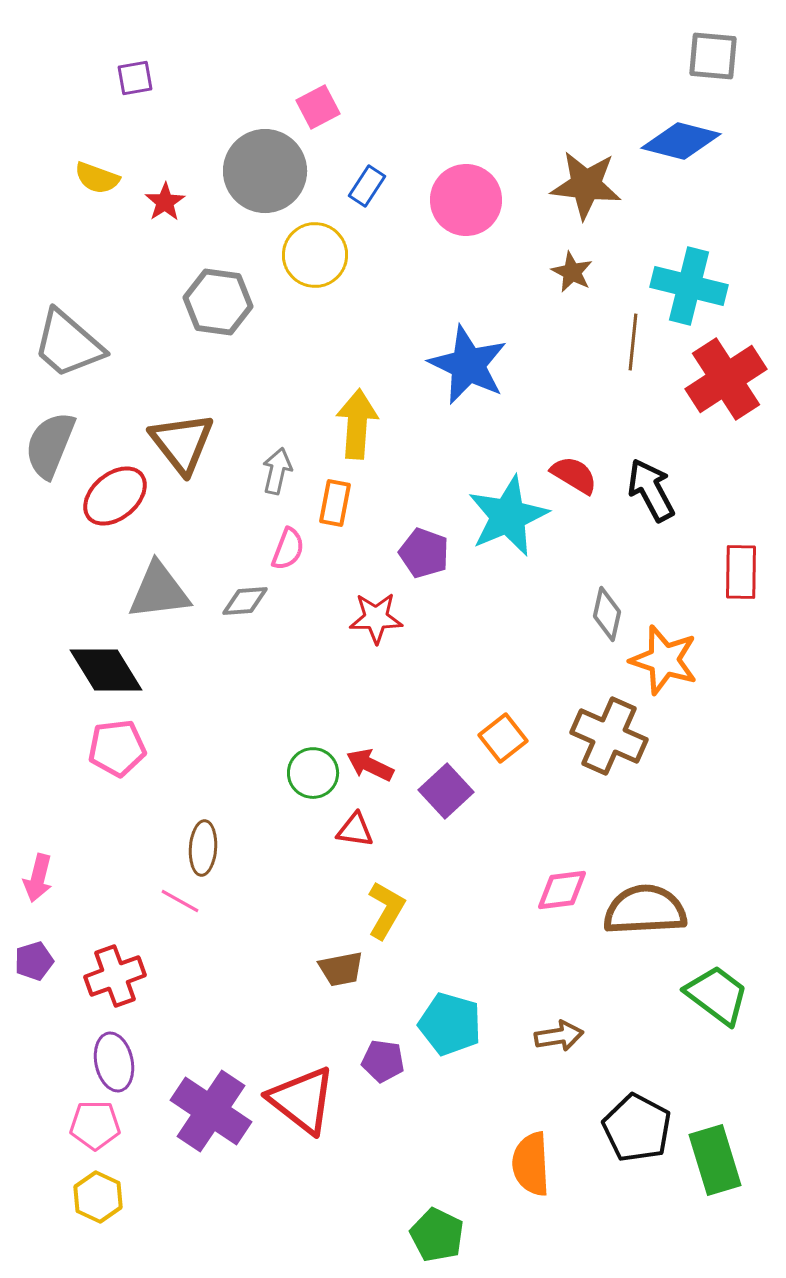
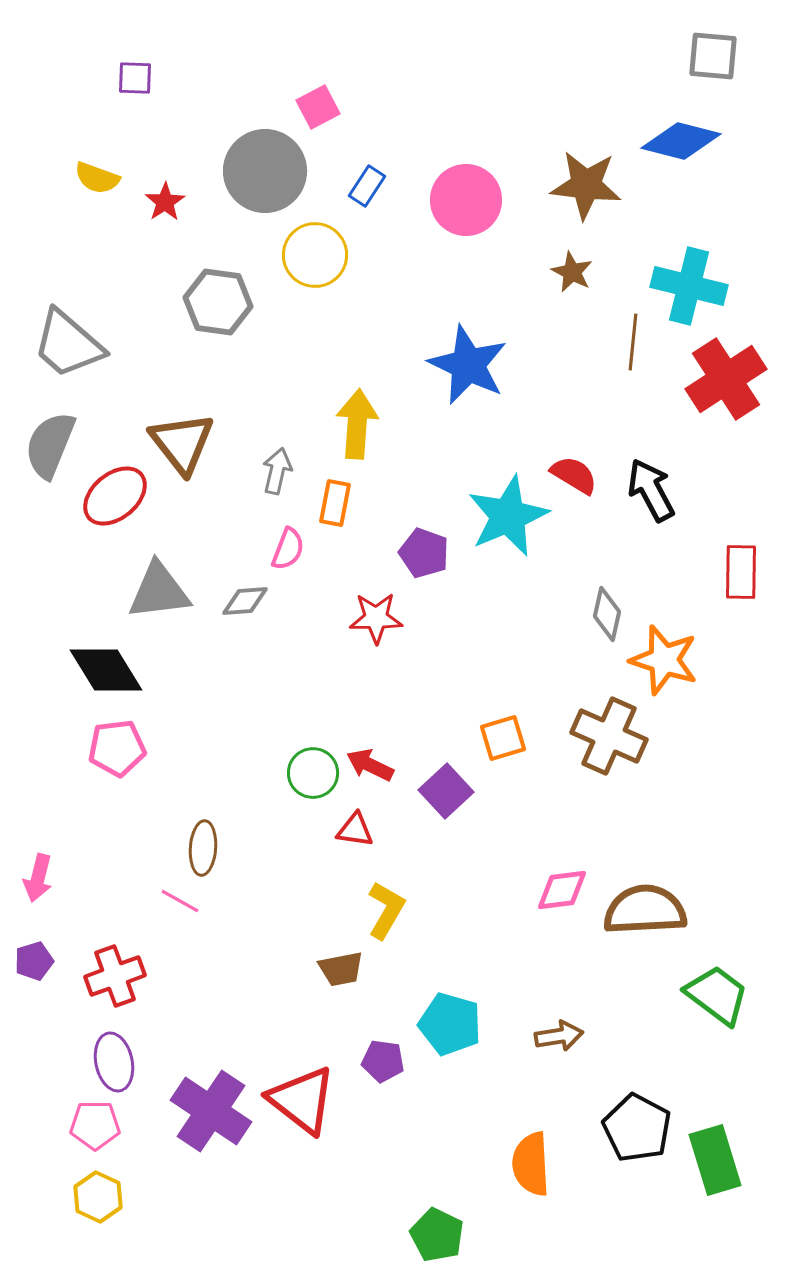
purple square at (135, 78): rotated 12 degrees clockwise
orange square at (503, 738): rotated 21 degrees clockwise
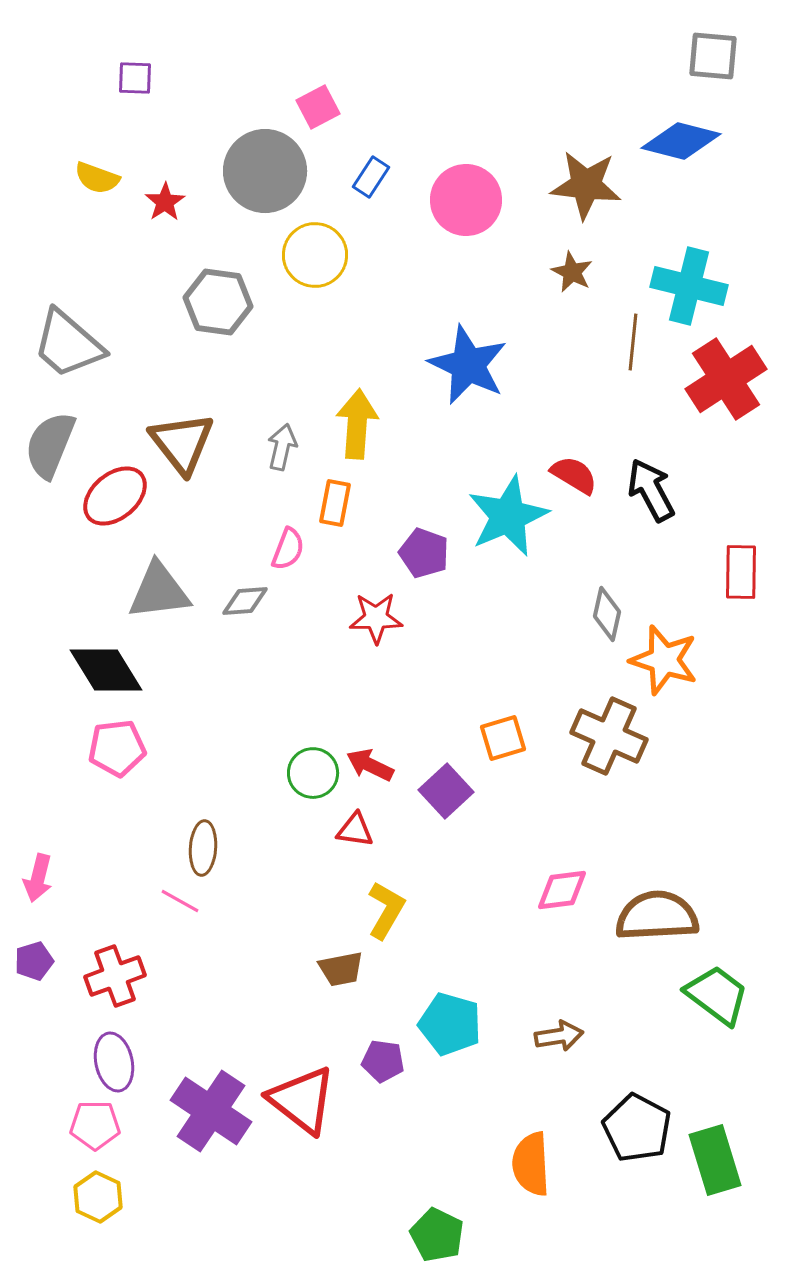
blue rectangle at (367, 186): moved 4 px right, 9 px up
gray arrow at (277, 471): moved 5 px right, 24 px up
brown semicircle at (645, 910): moved 12 px right, 6 px down
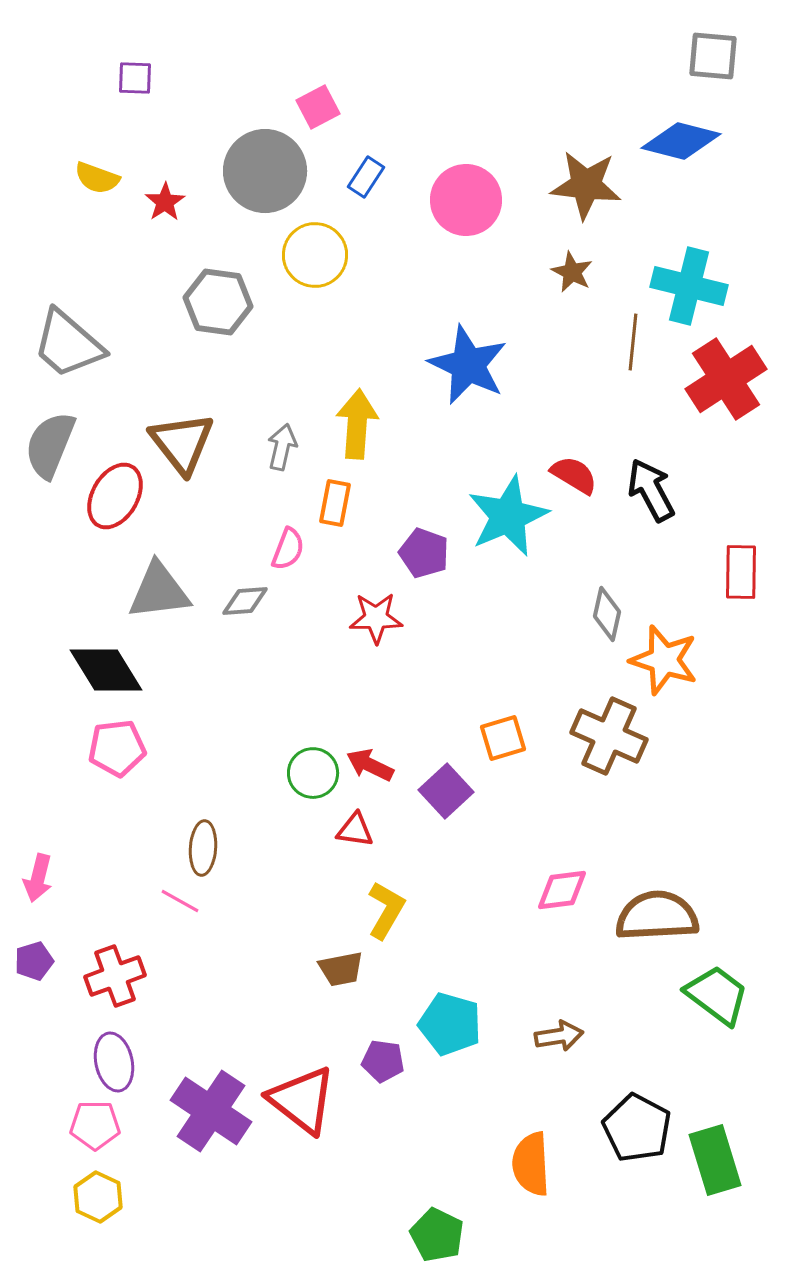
blue rectangle at (371, 177): moved 5 px left
red ellipse at (115, 496): rotated 20 degrees counterclockwise
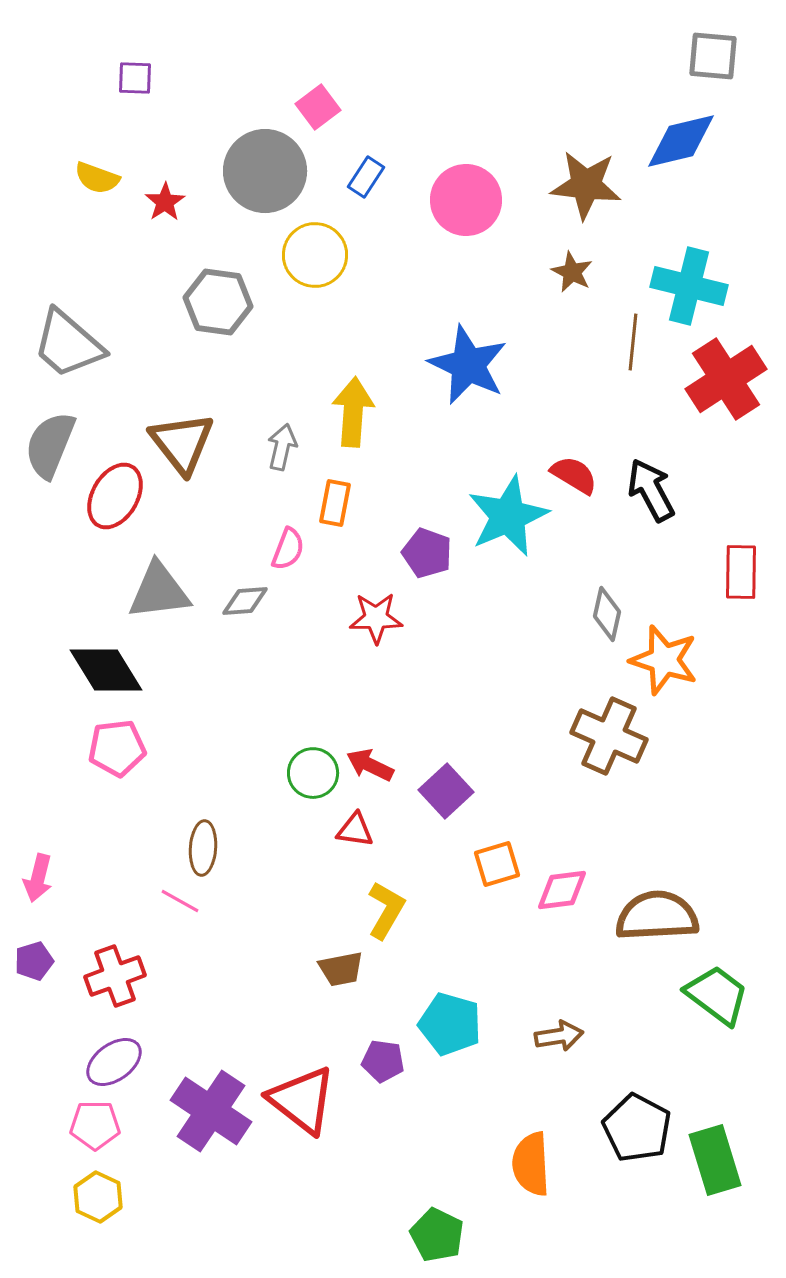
pink square at (318, 107): rotated 9 degrees counterclockwise
blue diamond at (681, 141): rotated 28 degrees counterclockwise
yellow arrow at (357, 424): moved 4 px left, 12 px up
purple pentagon at (424, 553): moved 3 px right
orange square at (503, 738): moved 6 px left, 126 px down
purple ellipse at (114, 1062): rotated 66 degrees clockwise
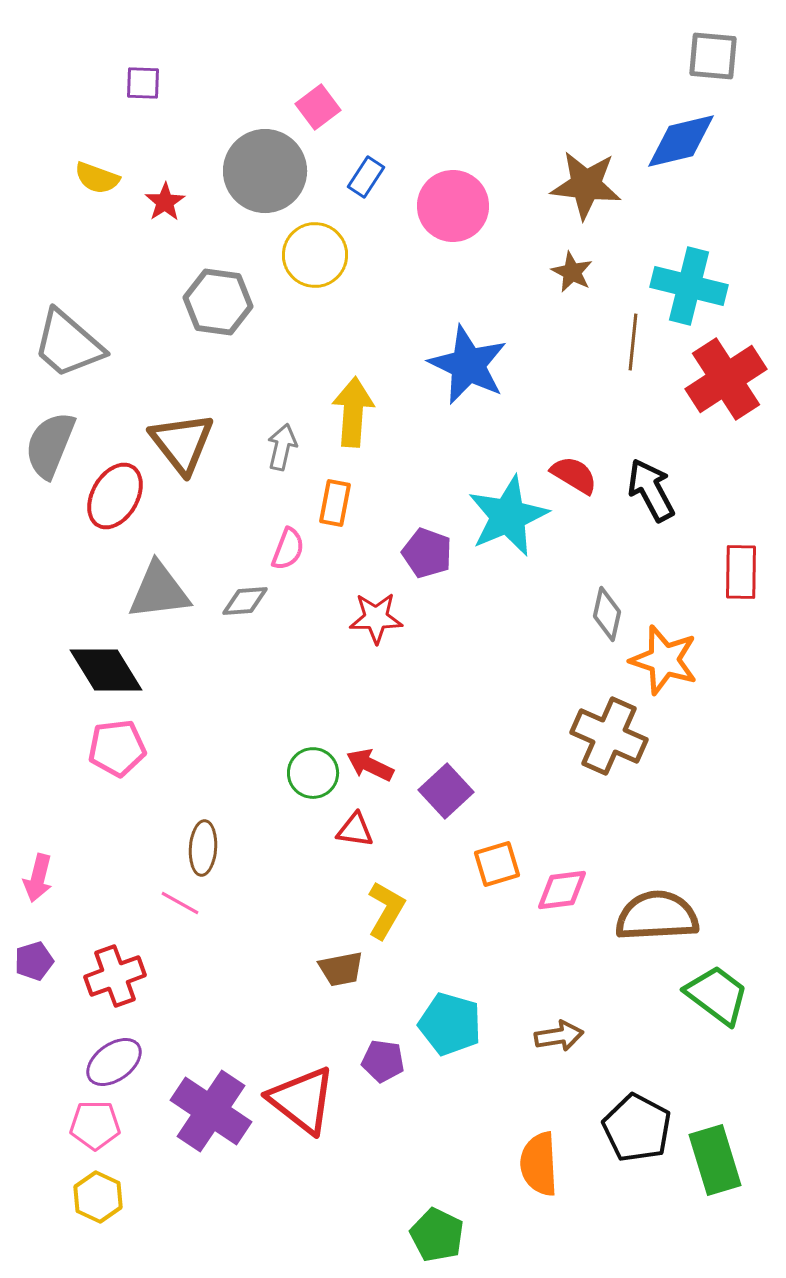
purple square at (135, 78): moved 8 px right, 5 px down
pink circle at (466, 200): moved 13 px left, 6 px down
pink line at (180, 901): moved 2 px down
orange semicircle at (531, 1164): moved 8 px right
